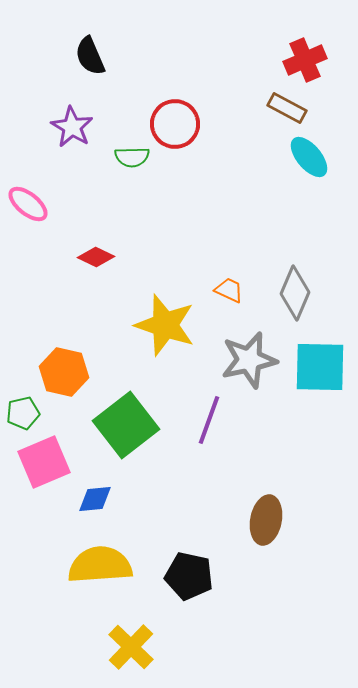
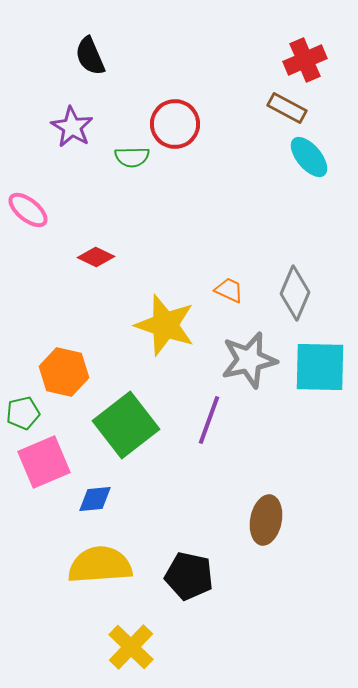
pink ellipse: moved 6 px down
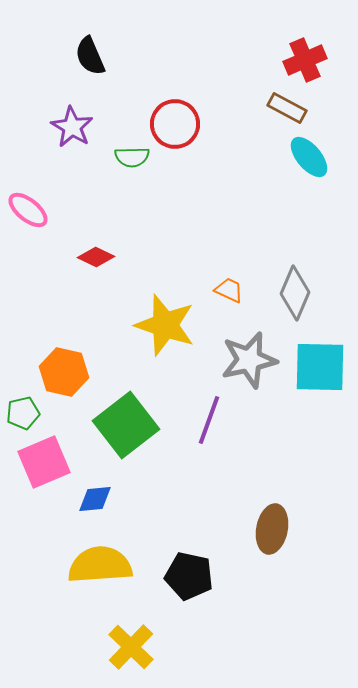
brown ellipse: moved 6 px right, 9 px down
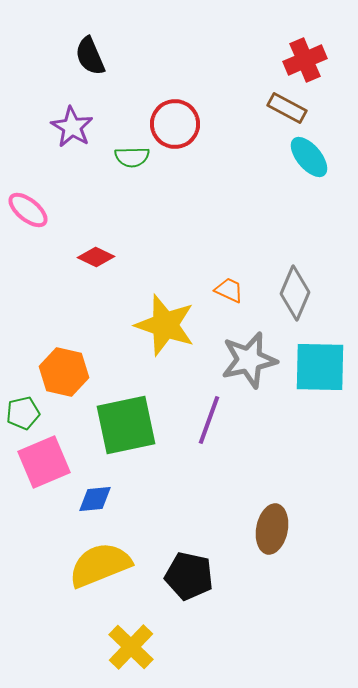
green square: rotated 26 degrees clockwise
yellow semicircle: rotated 18 degrees counterclockwise
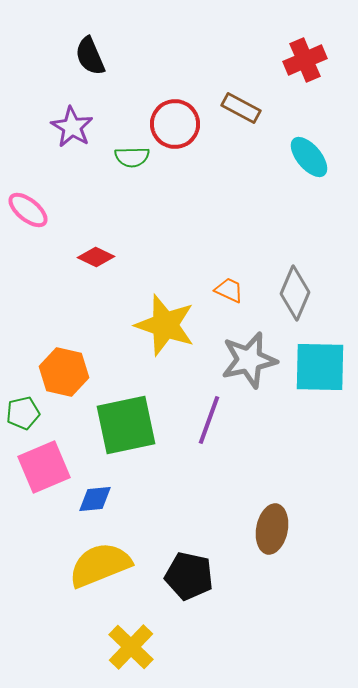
brown rectangle: moved 46 px left
pink square: moved 5 px down
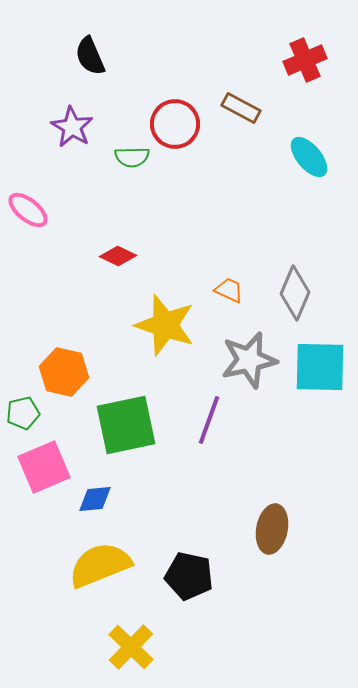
red diamond: moved 22 px right, 1 px up
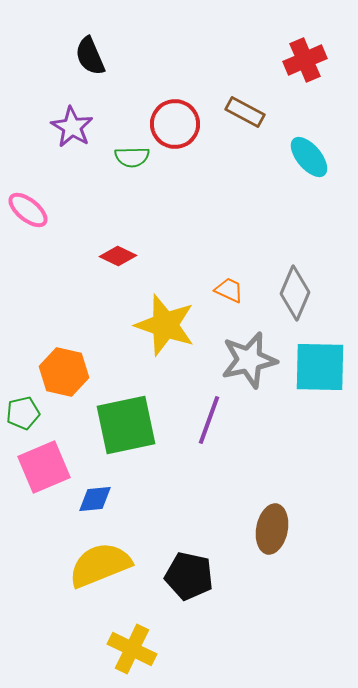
brown rectangle: moved 4 px right, 4 px down
yellow cross: moved 1 px right, 2 px down; rotated 18 degrees counterclockwise
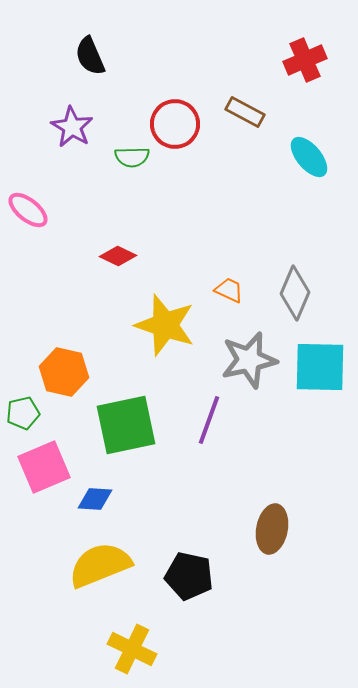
blue diamond: rotated 9 degrees clockwise
